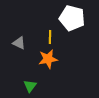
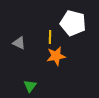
white pentagon: moved 1 px right, 5 px down
orange star: moved 8 px right, 3 px up
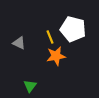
white pentagon: moved 6 px down
yellow line: rotated 24 degrees counterclockwise
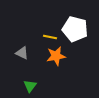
white pentagon: moved 2 px right
yellow line: rotated 56 degrees counterclockwise
gray triangle: moved 3 px right, 10 px down
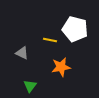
yellow line: moved 3 px down
orange star: moved 5 px right, 11 px down
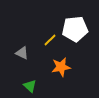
white pentagon: rotated 20 degrees counterclockwise
yellow line: rotated 56 degrees counterclockwise
green triangle: rotated 24 degrees counterclockwise
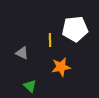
yellow line: rotated 48 degrees counterclockwise
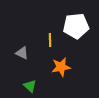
white pentagon: moved 1 px right, 3 px up
